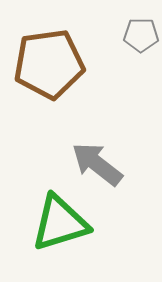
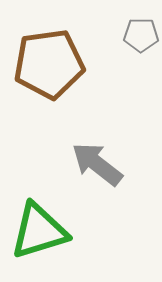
green triangle: moved 21 px left, 8 px down
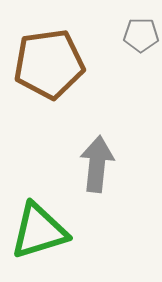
gray arrow: rotated 58 degrees clockwise
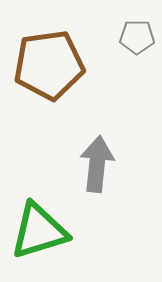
gray pentagon: moved 4 px left, 2 px down
brown pentagon: moved 1 px down
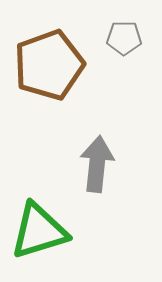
gray pentagon: moved 13 px left, 1 px down
brown pentagon: rotated 12 degrees counterclockwise
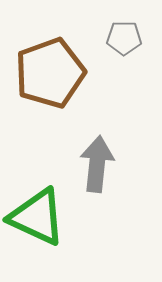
brown pentagon: moved 1 px right, 8 px down
green triangle: moved 2 px left, 14 px up; rotated 42 degrees clockwise
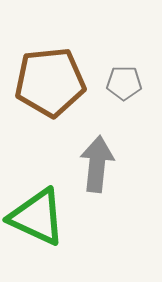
gray pentagon: moved 45 px down
brown pentagon: moved 9 px down; rotated 14 degrees clockwise
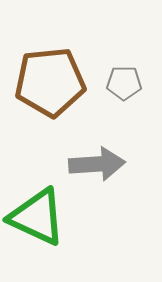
gray arrow: rotated 80 degrees clockwise
